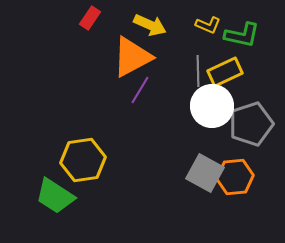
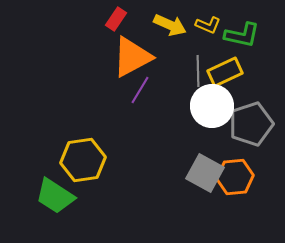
red rectangle: moved 26 px right, 1 px down
yellow arrow: moved 20 px right
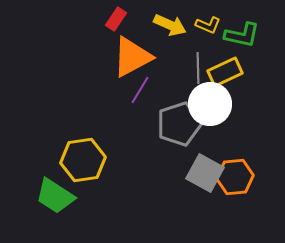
gray line: moved 3 px up
white circle: moved 2 px left, 2 px up
gray pentagon: moved 72 px left
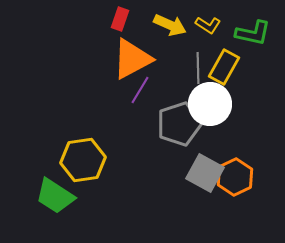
red rectangle: moved 4 px right; rotated 15 degrees counterclockwise
yellow L-shape: rotated 10 degrees clockwise
green L-shape: moved 11 px right, 2 px up
orange triangle: moved 2 px down
yellow rectangle: moved 1 px left, 5 px up; rotated 36 degrees counterclockwise
orange hexagon: rotated 21 degrees counterclockwise
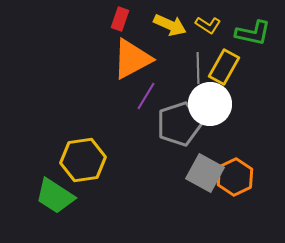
purple line: moved 6 px right, 6 px down
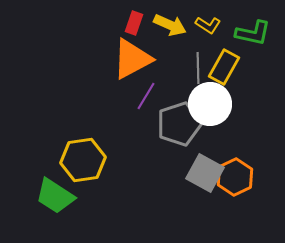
red rectangle: moved 14 px right, 4 px down
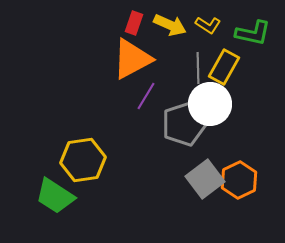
gray pentagon: moved 5 px right
gray square: moved 6 px down; rotated 24 degrees clockwise
orange hexagon: moved 4 px right, 3 px down
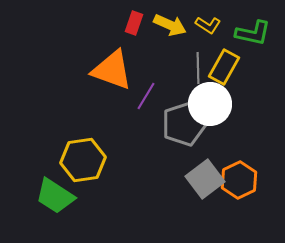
orange triangle: moved 20 px left, 11 px down; rotated 48 degrees clockwise
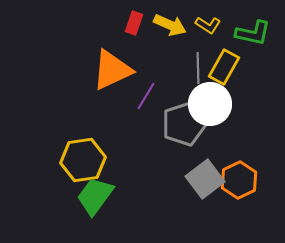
orange triangle: rotated 45 degrees counterclockwise
green trapezoid: moved 40 px right; rotated 93 degrees clockwise
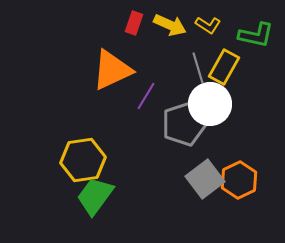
green L-shape: moved 3 px right, 2 px down
gray line: rotated 16 degrees counterclockwise
